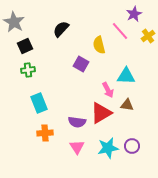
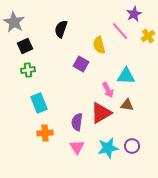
black semicircle: rotated 24 degrees counterclockwise
purple semicircle: rotated 90 degrees clockwise
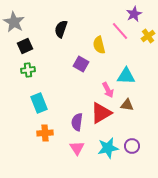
pink triangle: moved 1 px down
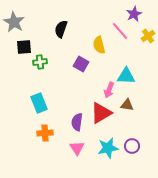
black square: moved 1 px left, 1 px down; rotated 21 degrees clockwise
green cross: moved 12 px right, 8 px up
pink arrow: moved 1 px right; rotated 49 degrees clockwise
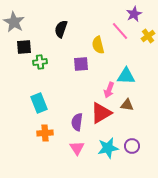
yellow semicircle: moved 1 px left
purple square: rotated 35 degrees counterclockwise
